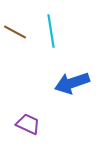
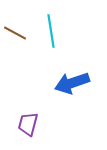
brown line: moved 1 px down
purple trapezoid: rotated 100 degrees counterclockwise
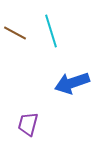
cyan line: rotated 8 degrees counterclockwise
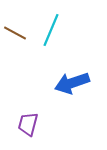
cyan line: moved 1 px up; rotated 40 degrees clockwise
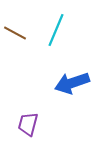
cyan line: moved 5 px right
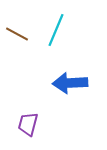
brown line: moved 2 px right, 1 px down
blue arrow: moved 2 px left; rotated 16 degrees clockwise
